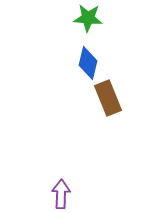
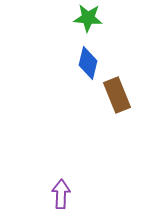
brown rectangle: moved 9 px right, 3 px up
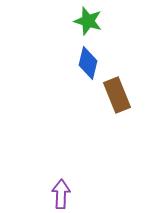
green star: moved 3 px down; rotated 12 degrees clockwise
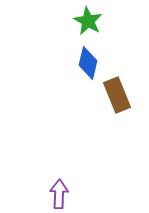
green star: rotated 12 degrees clockwise
purple arrow: moved 2 px left
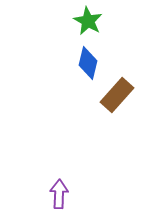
brown rectangle: rotated 64 degrees clockwise
